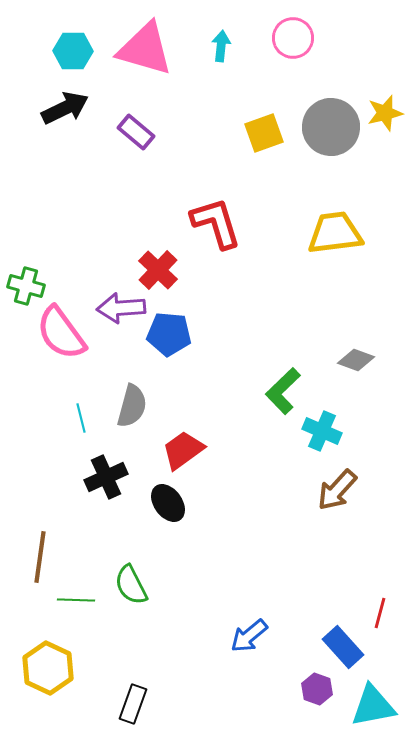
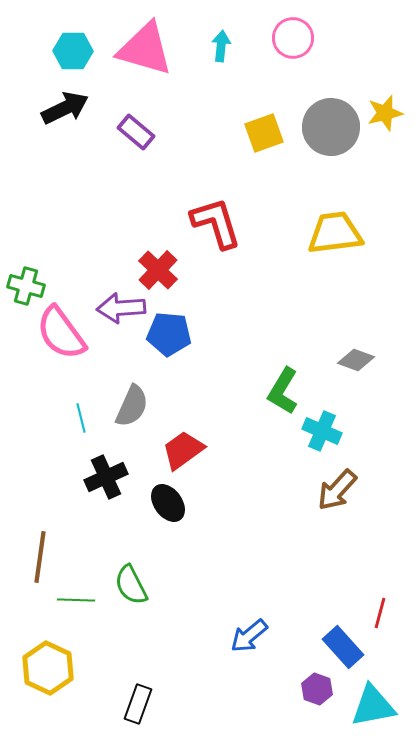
green L-shape: rotated 15 degrees counterclockwise
gray semicircle: rotated 9 degrees clockwise
black rectangle: moved 5 px right
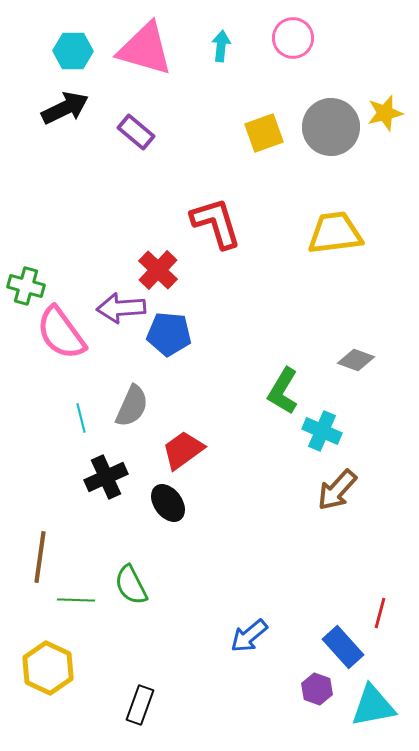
black rectangle: moved 2 px right, 1 px down
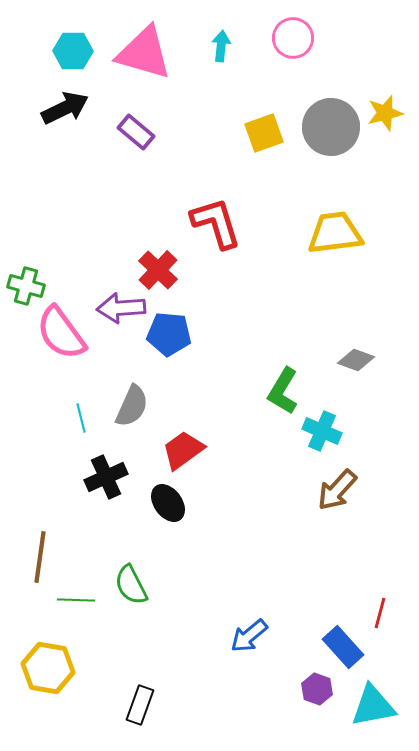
pink triangle: moved 1 px left, 4 px down
yellow hexagon: rotated 15 degrees counterclockwise
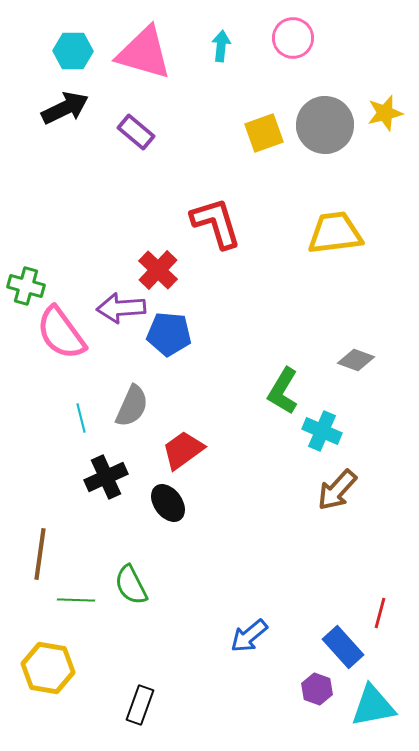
gray circle: moved 6 px left, 2 px up
brown line: moved 3 px up
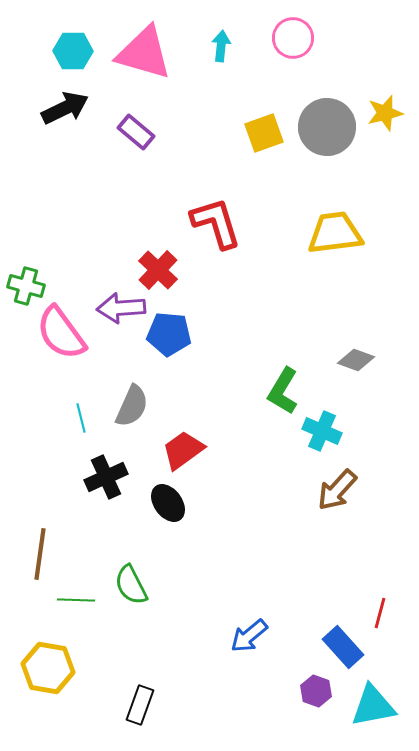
gray circle: moved 2 px right, 2 px down
purple hexagon: moved 1 px left, 2 px down
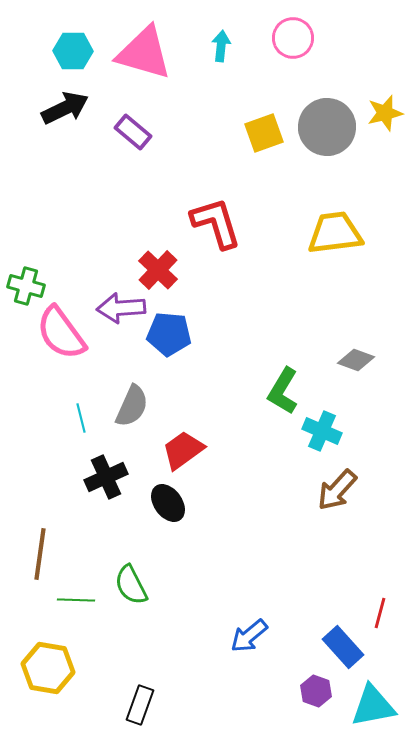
purple rectangle: moved 3 px left
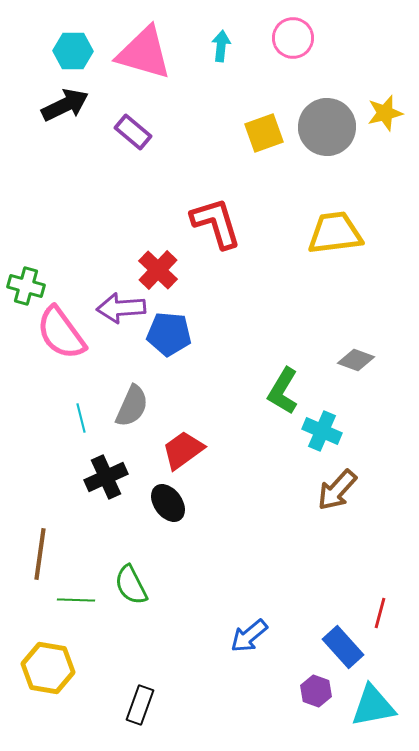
black arrow: moved 3 px up
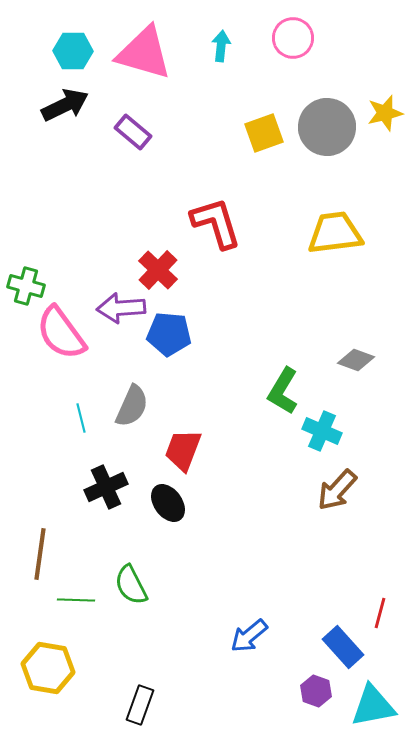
red trapezoid: rotated 33 degrees counterclockwise
black cross: moved 10 px down
